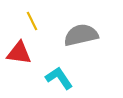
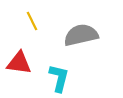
red triangle: moved 10 px down
cyan L-shape: rotated 48 degrees clockwise
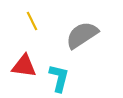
gray semicircle: moved 1 px right; rotated 20 degrees counterclockwise
red triangle: moved 5 px right, 3 px down
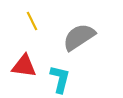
gray semicircle: moved 3 px left, 2 px down
cyan L-shape: moved 1 px right, 1 px down
